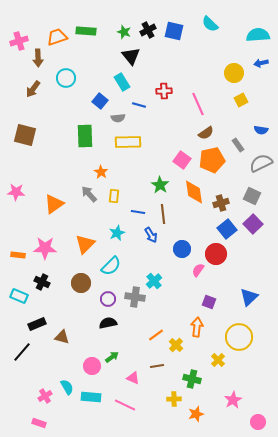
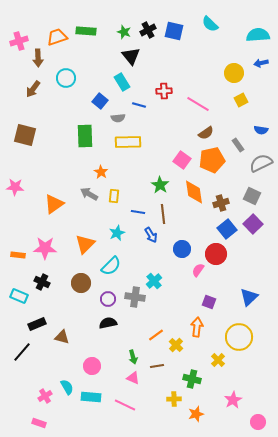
pink line at (198, 104): rotated 35 degrees counterclockwise
pink star at (16, 192): moved 1 px left, 5 px up
gray arrow at (89, 194): rotated 18 degrees counterclockwise
green arrow at (112, 357): moved 21 px right; rotated 112 degrees clockwise
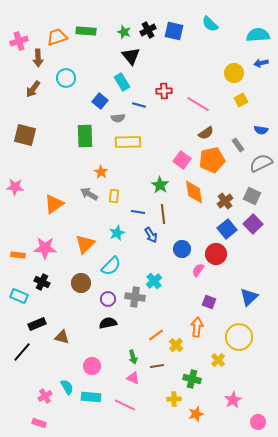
brown cross at (221, 203): moved 4 px right, 2 px up; rotated 21 degrees counterclockwise
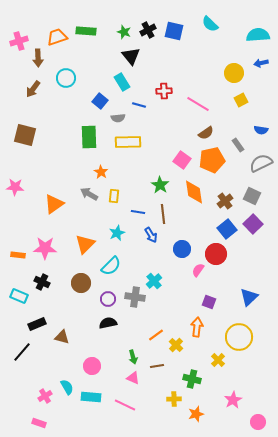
green rectangle at (85, 136): moved 4 px right, 1 px down
